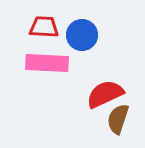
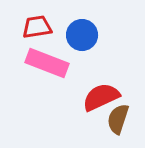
red trapezoid: moved 7 px left; rotated 12 degrees counterclockwise
pink rectangle: rotated 18 degrees clockwise
red semicircle: moved 4 px left, 3 px down
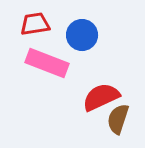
red trapezoid: moved 2 px left, 3 px up
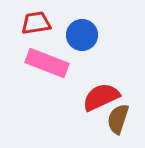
red trapezoid: moved 1 px right, 1 px up
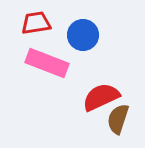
blue circle: moved 1 px right
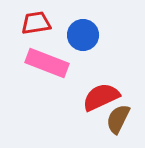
brown semicircle: rotated 8 degrees clockwise
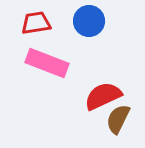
blue circle: moved 6 px right, 14 px up
red semicircle: moved 2 px right, 1 px up
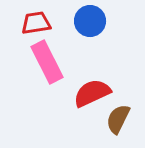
blue circle: moved 1 px right
pink rectangle: moved 1 px up; rotated 42 degrees clockwise
red semicircle: moved 11 px left, 3 px up
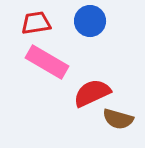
pink rectangle: rotated 33 degrees counterclockwise
brown semicircle: rotated 100 degrees counterclockwise
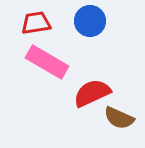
brown semicircle: moved 1 px right, 1 px up; rotated 8 degrees clockwise
